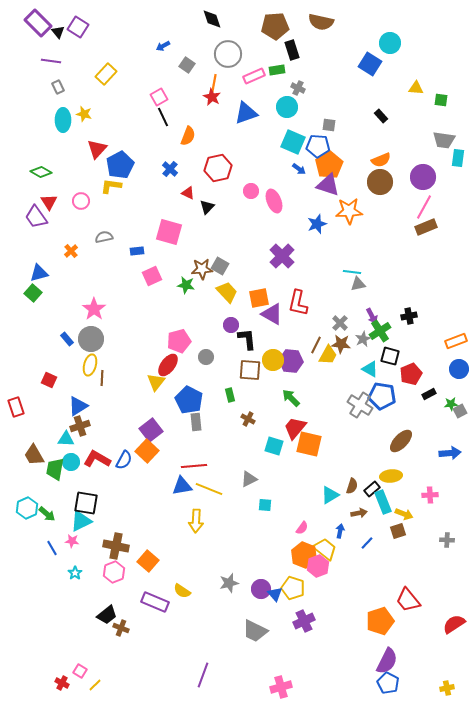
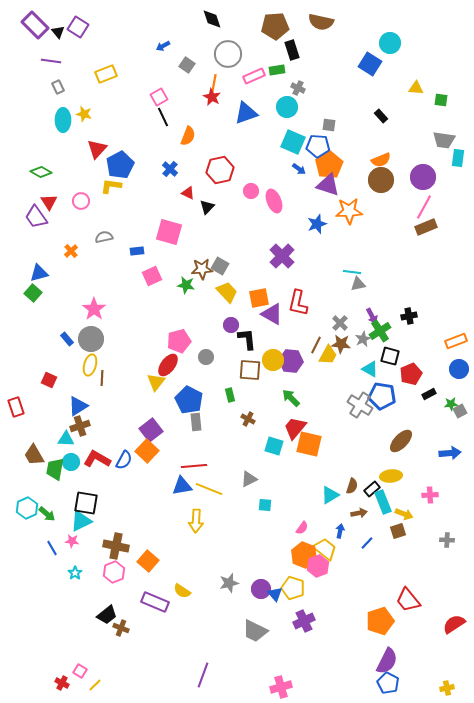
purple rectangle at (38, 23): moved 3 px left, 2 px down
yellow rectangle at (106, 74): rotated 25 degrees clockwise
red hexagon at (218, 168): moved 2 px right, 2 px down
brown circle at (380, 182): moved 1 px right, 2 px up
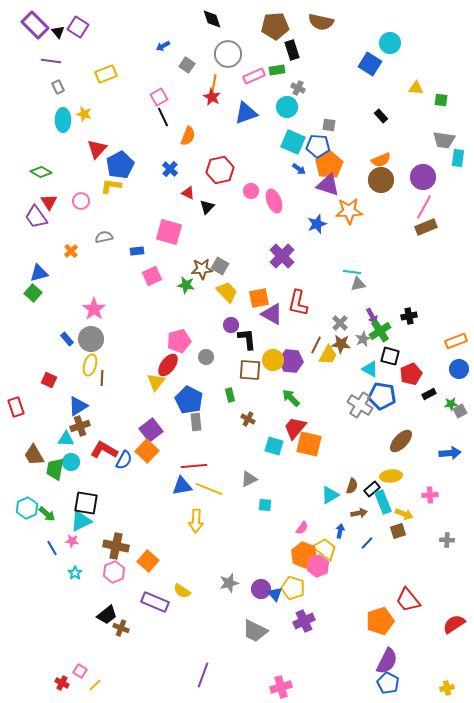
red L-shape at (97, 459): moved 7 px right, 9 px up
